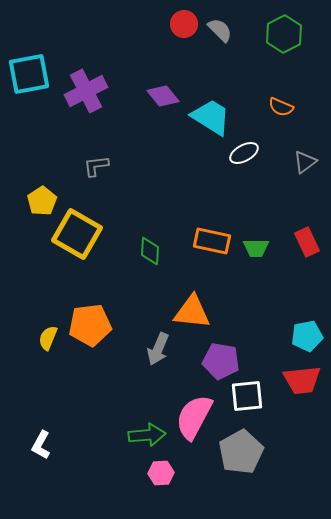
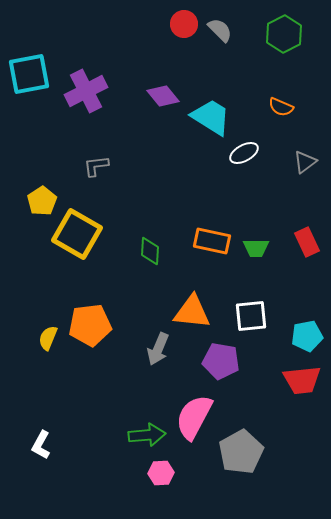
white square: moved 4 px right, 80 px up
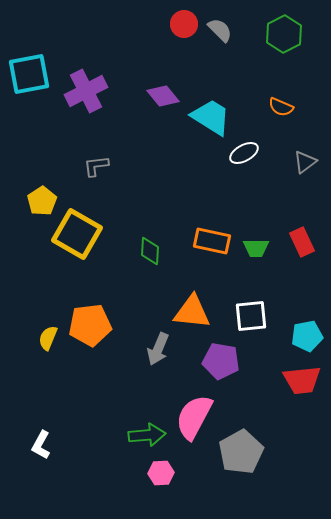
red rectangle: moved 5 px left
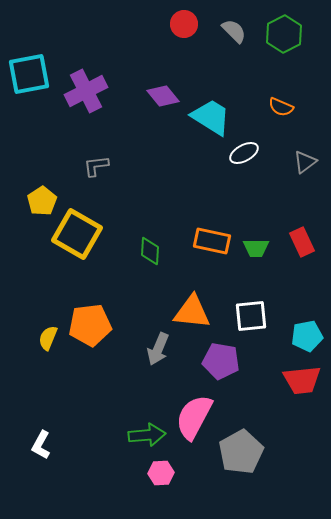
gray semicircle: moved 14 px right, 1 px down
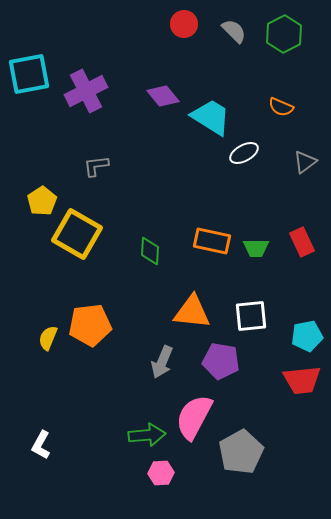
gray arrow: moved 4 px right, 13 px down
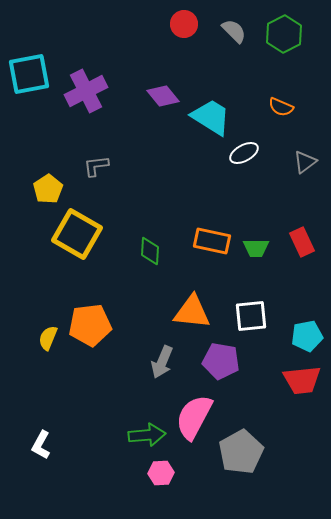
yellow pentagon: moved 6 px right, 12 px up
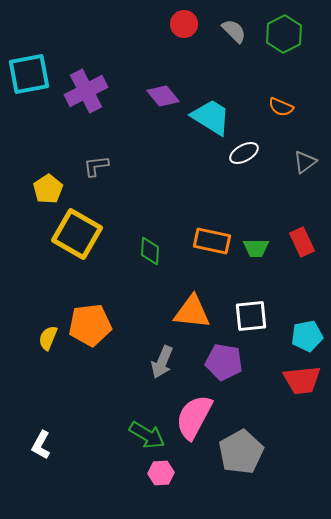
purple pentagon: moved 3 px right, 1 px down
green arrow: rotated 36 degrees clockwise
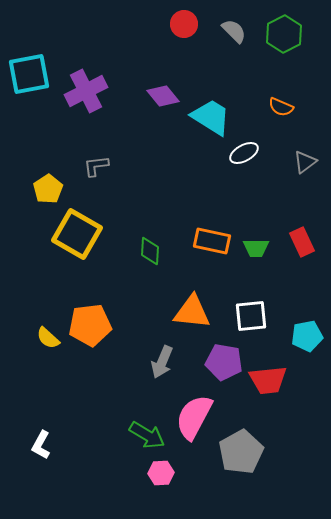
yellow semicircle: rotated 70 degrees counterclockwise
red trapezoid: moved 34 px left
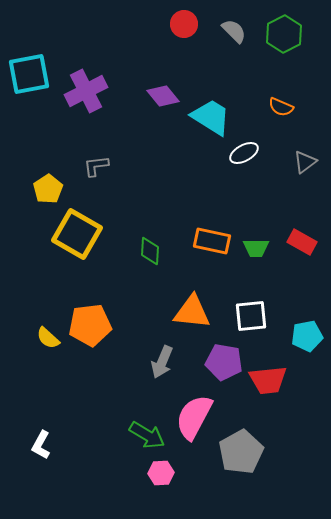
red rectangle: rotated 36 degrees counterclockwise
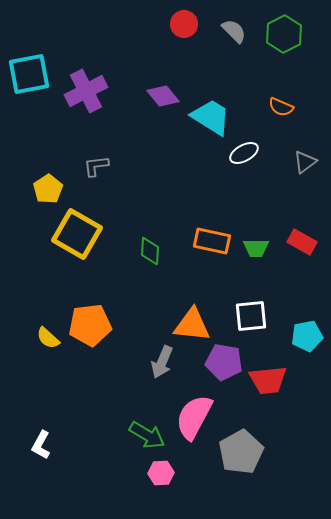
orange triangle: moved 13 px down
